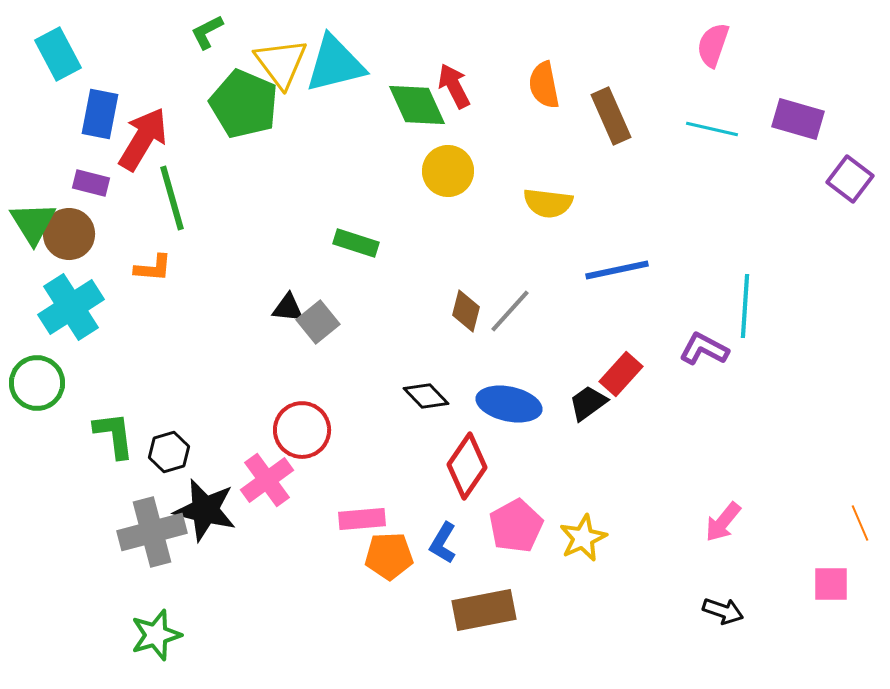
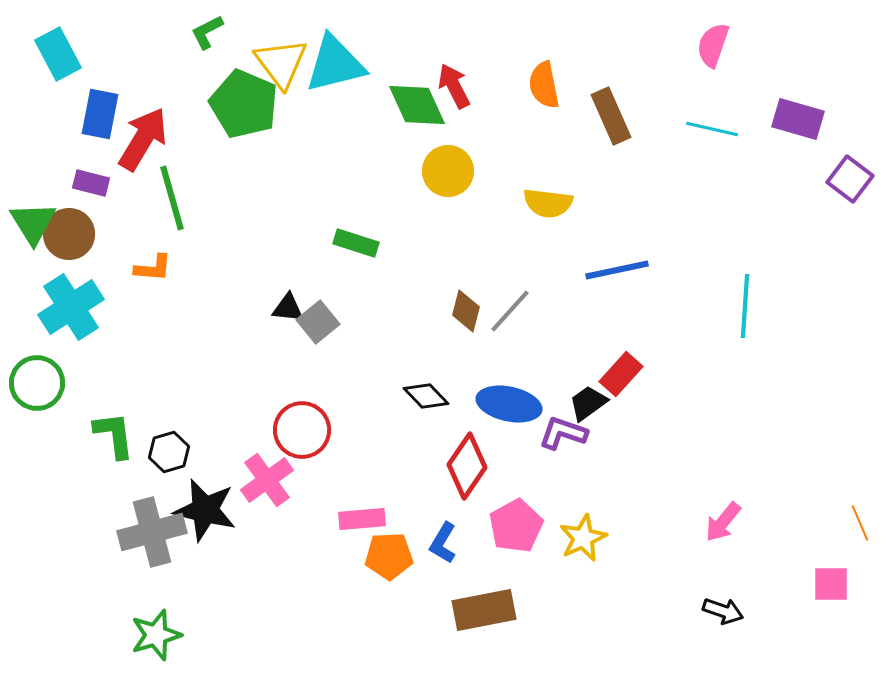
purple L-shape at (704, 349): moved 141 px left, 84 px down; rotated 9 degrees counterclockwise
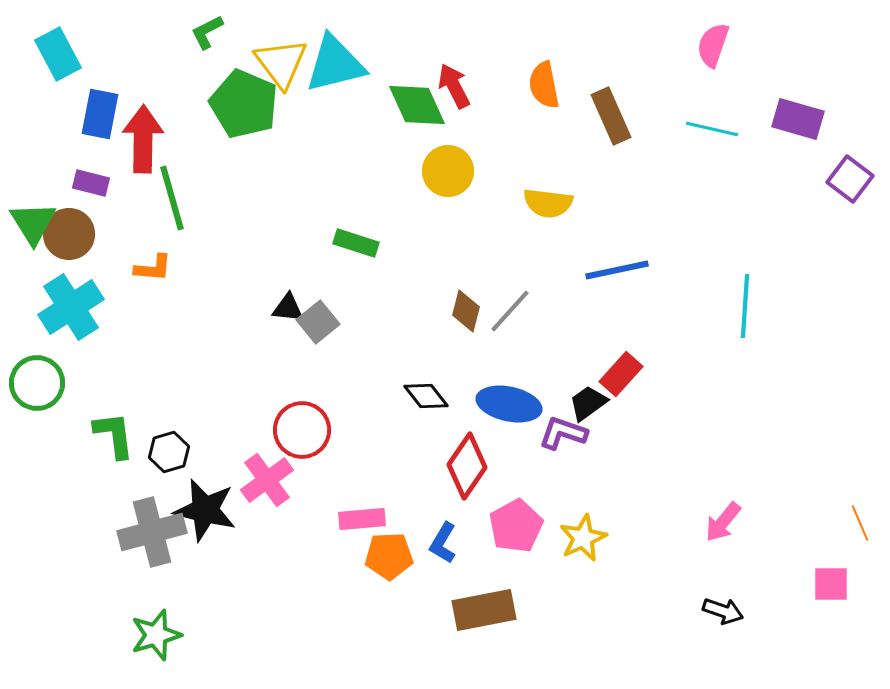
red arrow at (143, 139): rotated 30 degrees counterclockwise
black diamond at (426, 396): rotated 6 degrees clockwise
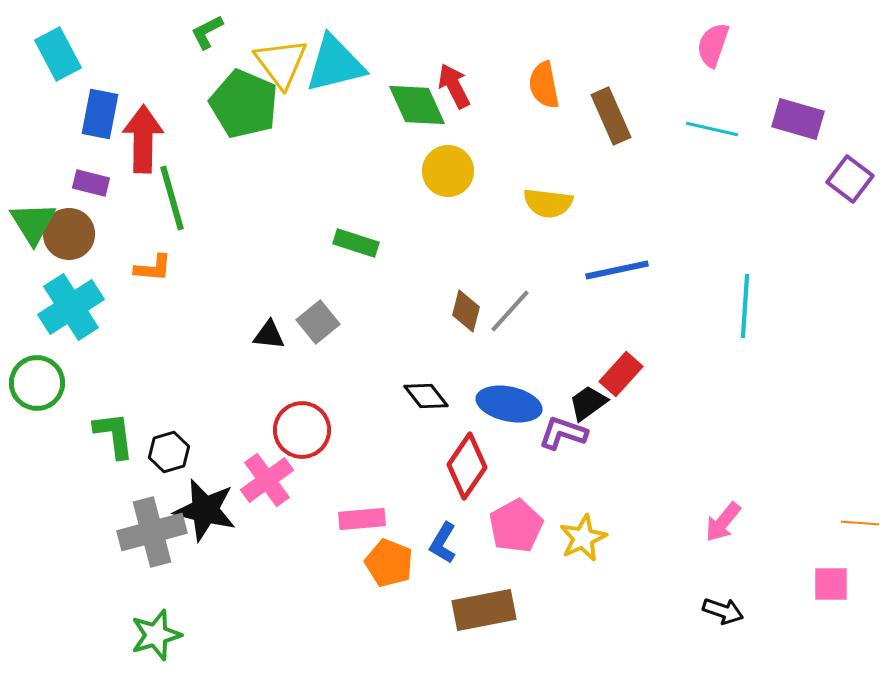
black triangle at (288, 308): moved 19 px left, 27 px down
orange line at (860, 523): rotated 63 degrees counterclockwise
orange pentagon at (389, 556): moved 7 px down; rotated 24 degrees clockwise
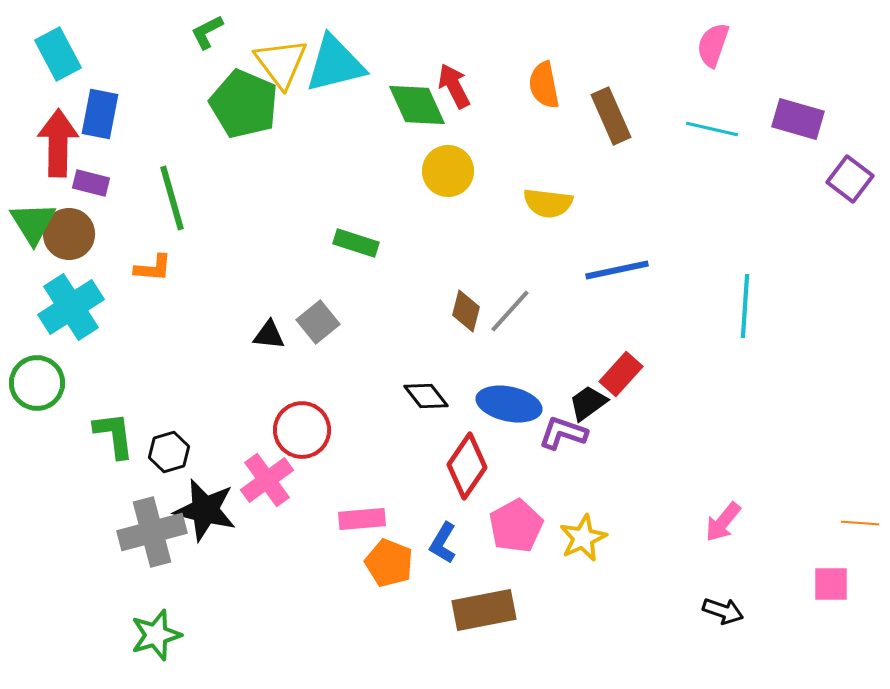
red arrow at (143, 139): moved 85 px left, 4 px down
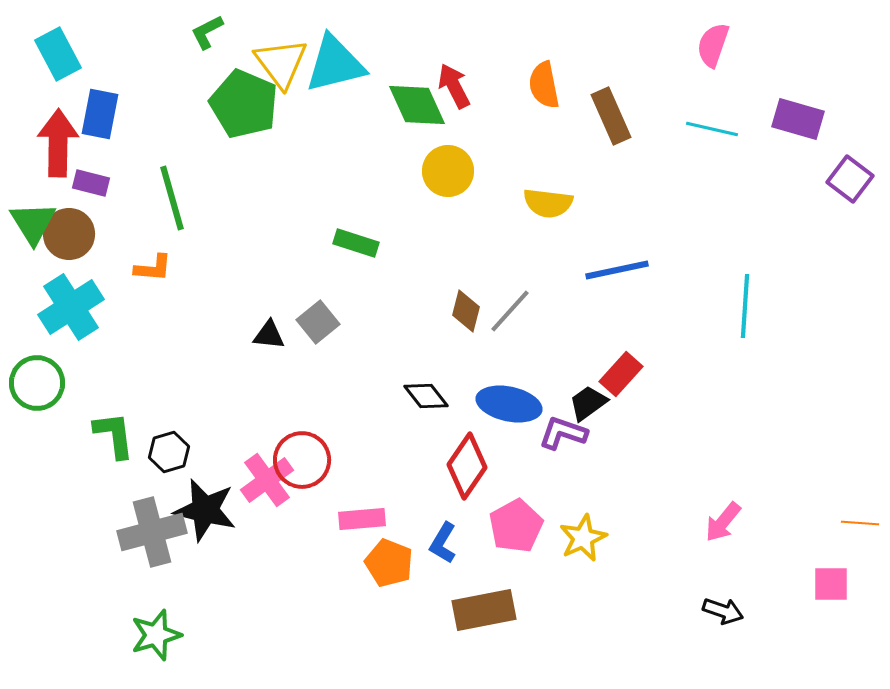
red circle at (302, 430): moved 30 px down
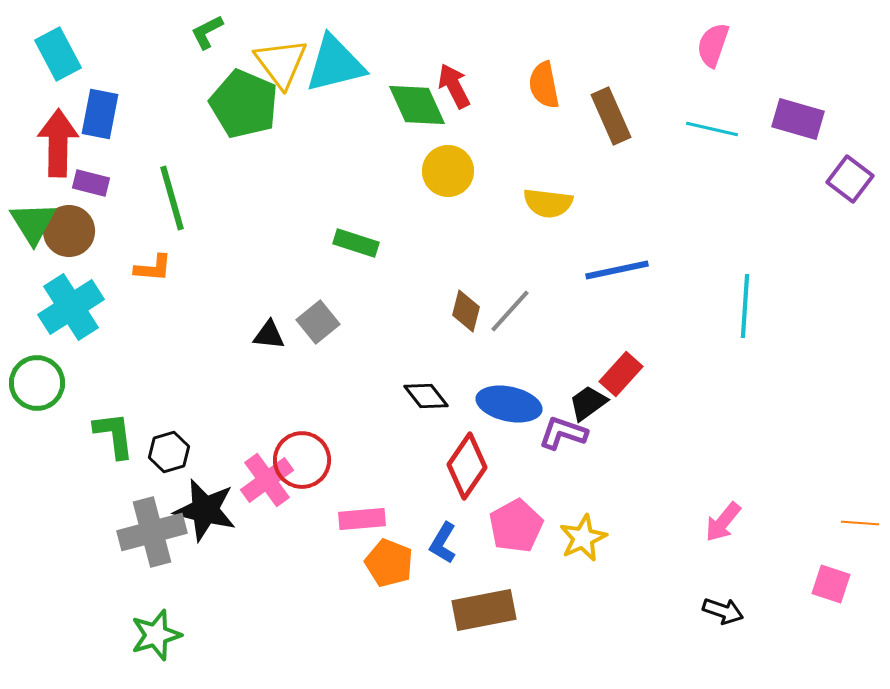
brown circle at (69, 234): moved 3 px up
pink square at (831, 584): rotated 18 degrees clockwise
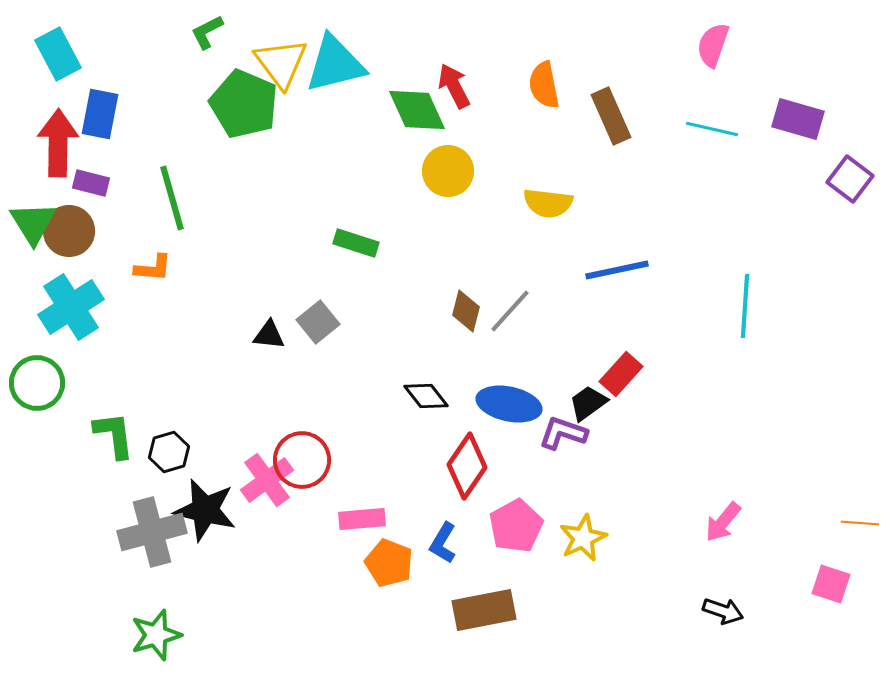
green diamond at (417, 105): moved 5 px down
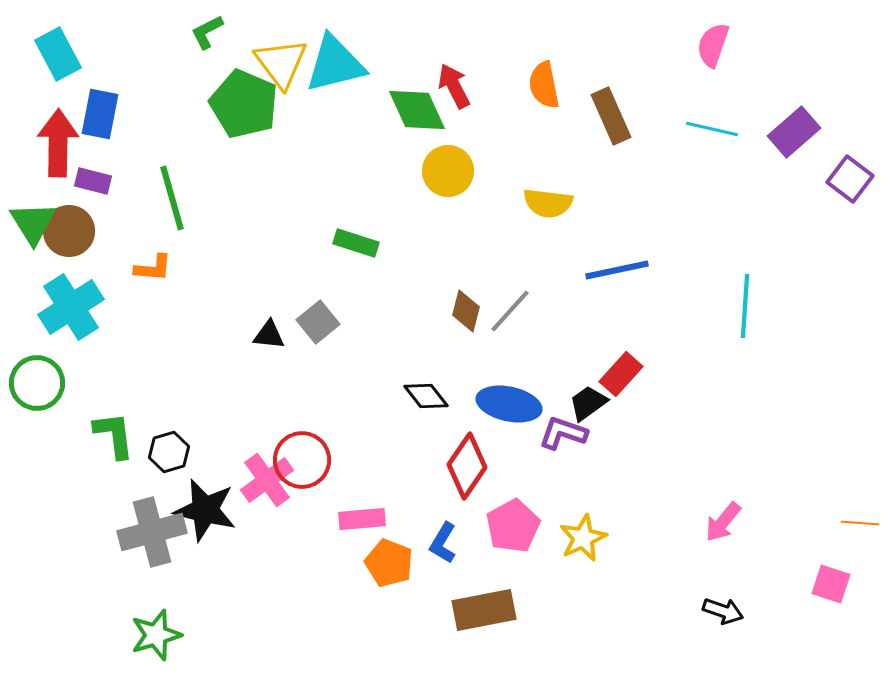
purple rectangle at (798, 119): moved 4 px left, 13 px down; rotated 57 degrees counterclockwise
purple rectangle at (91, 183): moved 2 px right, 2 px up
pink pentagon at (516, 526): moved 3 px left
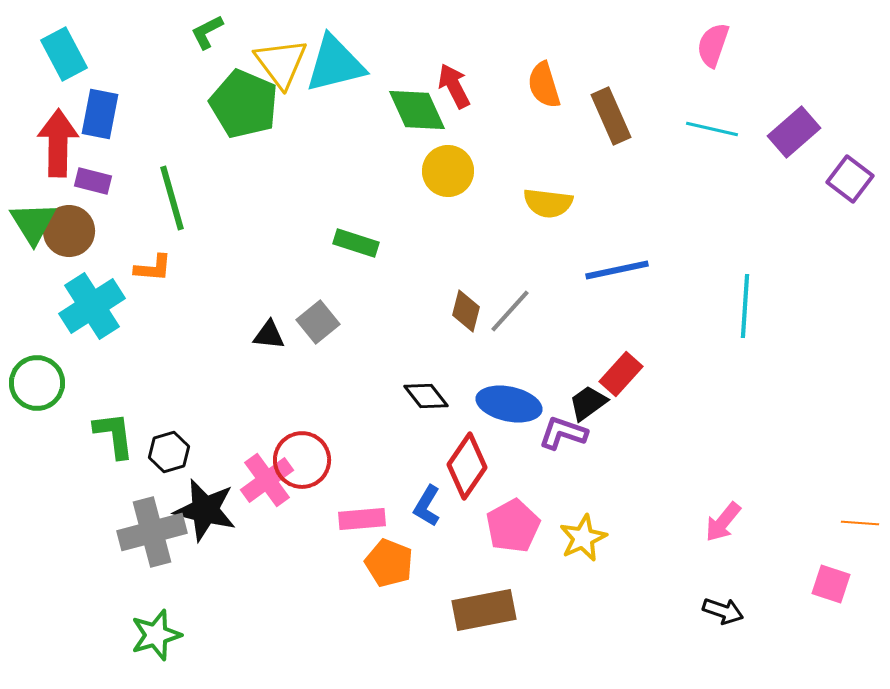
cyan rectangle at (58, 54): moved 6 px right
orange semicircle at (544, 85): rotated 6 degrees counterclockwise
cyan cross at (71, 307): moved 21 px right, 1 px up
blue L-shape at (443, 543): moved 16 px left, 37 px up
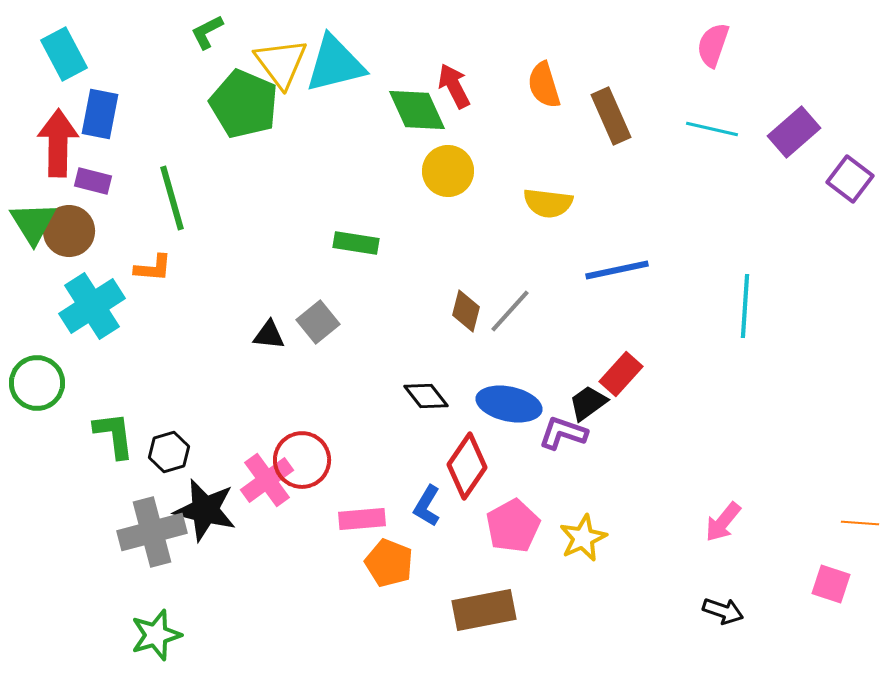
green rectangle at (356, 243): rotated 9 degrees counterclockwise
